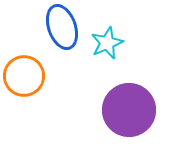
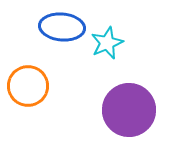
blue ellipse: rotated 66 degrees counterclockwise
orange circle: moved 4 px right, 10 px down
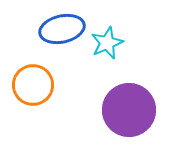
blue ellipse: moved 2 px down; rotated 18 degrees counterclockwise
orange circle: moved 5 px right, 1 px up
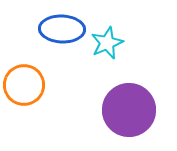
blue ellipse: rotated 15 degrees clockwise
orange circle: moved 9 px left
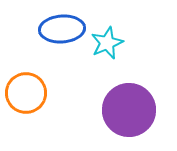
blue ellipse: rotated 6 degrees counterclockwise
orange circle: moved 2 px right, 8 px down
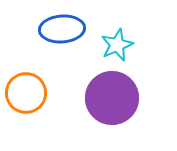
cyan star: moved 10 px right, 2 px down
purple circle: moved 17 px left, 12 px up
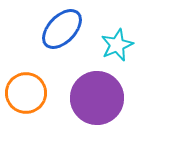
blue ellipse: rotated 42 degrees counterclockwise
purple circle: moved 15 px left
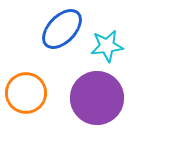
cyan star: moved 10 px left, 1 px down; rotated 16 degrees clockwise
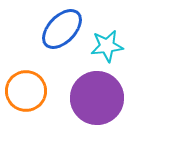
orange circle: moved 2 px up
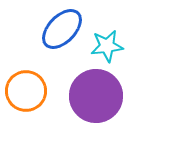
purple circle: moved 1 px left, 2 px up
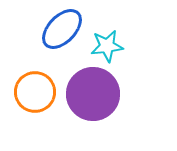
orange circle: moved 9 px right, 1 px down
purple circle: moved 3 px left, 2 px up
